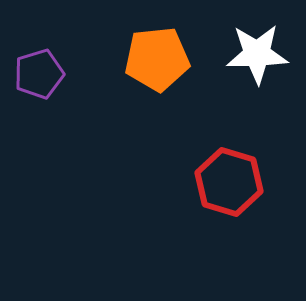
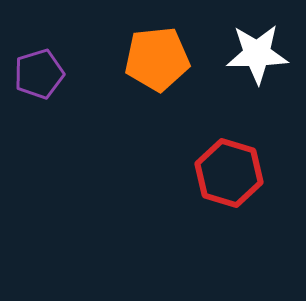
red hexagon: moved 9 px up
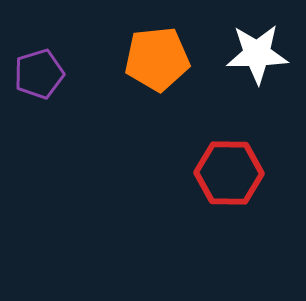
red hexagon: rotated 16 degrees counterclockwise
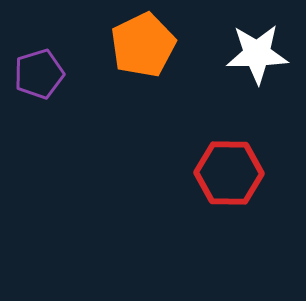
orange pentagon: moved 14 px left, 14 px up; rotated 20 degrees counterclockwise
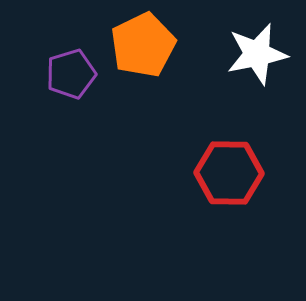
white star: rotated 10 degrees counterclockwise
purple pentagon: moved 32 px right
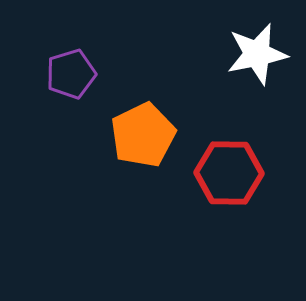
orange pentagon: moved 90 px down
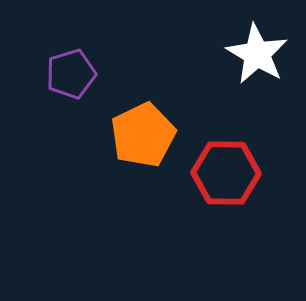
white star: rotated 30 degrees counterclockwise
red hexagon: moved 3 px left
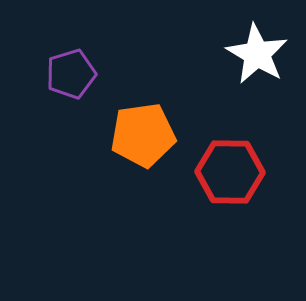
orange pentagon: rotated 18 degrees clockwise
red hexagon: moved 4 px right, 1 px up
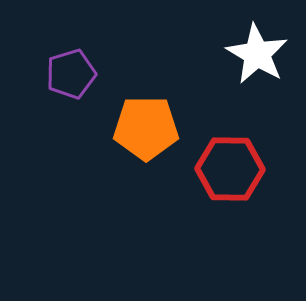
orange pentagon: moved 3 px right, 7 px up; rotated 8 degrees clockwise
red hexagon: moved 3 px up
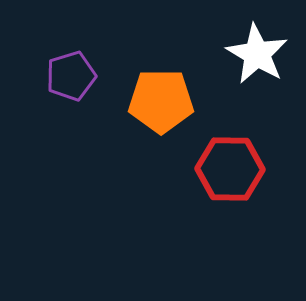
purple pentagon: moved 2 px down
orange pentagon: moved 15 px right, 27 px up
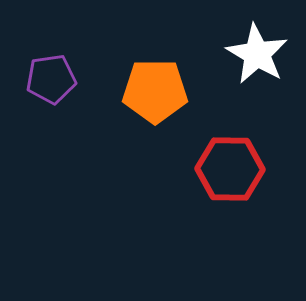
purple pentagon: moved 20 px left, 3 px down; rotated 9 degrees clockwise
orange pentagon: moved 6 px left, 10 px up
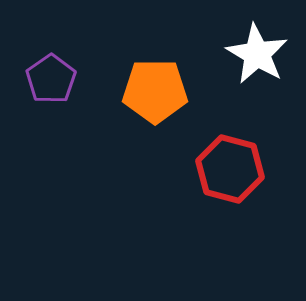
purple pentagon: rotated 27 degrees counterclockwise
red hexagon: rotated 14 degrees clockwise
